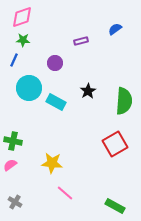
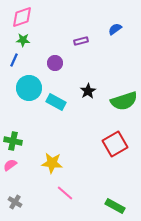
green semicircle: rotated 68 degrees clockwise
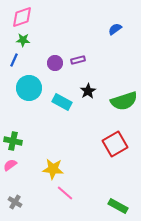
purple rectangle: moved 3 px left, 19 px down
cyan rectangle: moved 6 px right
yellow star: moved 1 px right, 6 px down
green rectangle: moved 3 px right
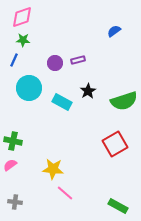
blue semicircle: moved 1 px left, 2 px down
gray cross: rotated 24 degrees counterclockwise
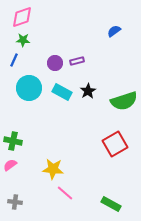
purple rectangle: moved 1 px left, 1 px down
cyan rectangle: moved 10 px up
green rectangle: moved 7 px left, 2 px up
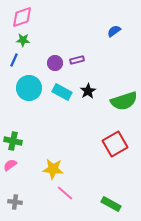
purple rectangle: moved 1 px up
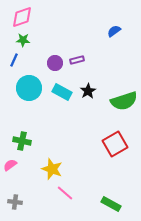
green cross: moved 9 px right
yellow star: moved 1 px left; rotated 15 degrees clockwise
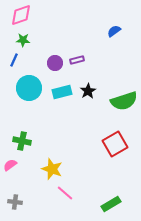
pink diamond: moved 1 px left, 2 px up
cyan rectangle: rotated 42 degrees counterclockwise
green rectangle: rotated 60 degrees counterclockwise
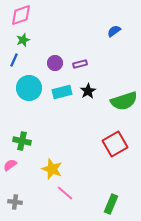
green star: rotated 24 degrees counterclockwise
purple rectangle: moved 3 px right, 4 px down
green rectangle: rotated 36 degrees counterclockwise
